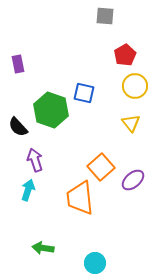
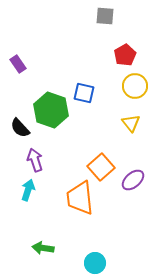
purple rectangle: rotated 24 degrees counterclockwise
black semicircle: moved 2 px right, 1 px down
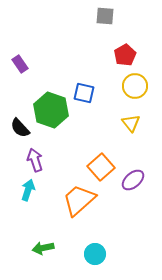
purple rectangle: moved 2 px right
orange trapezoid: moved 1 px left, 2 px down; rotated 54 degrees clockwise
green arrow: rotated 20 degrees counterclockwise
cyan circle: moved 9 px up
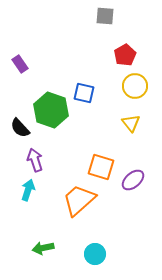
orange square: rotated 32 degrees counterclockwise
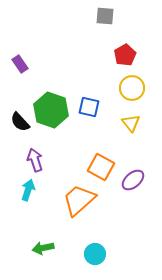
yellow circle: moved 3 px left, 2 px down
blue square: moved 5 px right, 14 px down
black semicircle: moved 6 px up
orange square: rotated 12 degrees clockwise
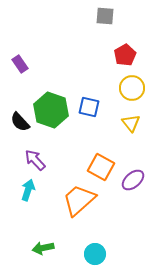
purple arrow: rotated 25 degrees counterclockwise
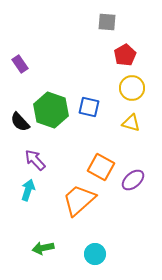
gray square: moved 2 px right, 6 px down
yellow triangle: rotated 36 degrees counterclockwise
